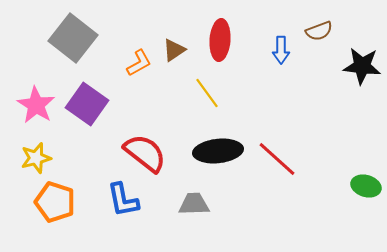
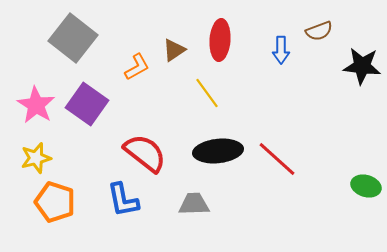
orange L-shape: moved 2 px left, 4 px down
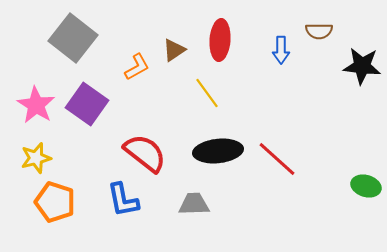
brown semicircle: rotated 20 degrees clockwise
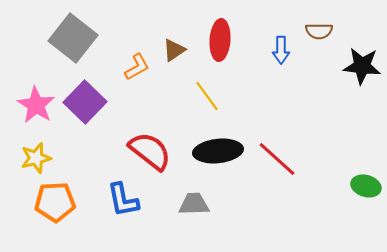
yellow line: moved 3 px down
purple square: moved 2 px left, 2 px up; rotated 9 degrees clockwise
red semicircle: moved 5 px right, 2 px up
orange pentagon: rotated 21 degrees counterclockwise
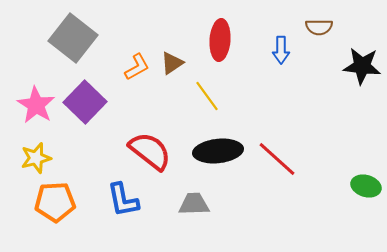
brown semicircle: moved 4 px up
brown triangle: moved 2 px left, 13 px down
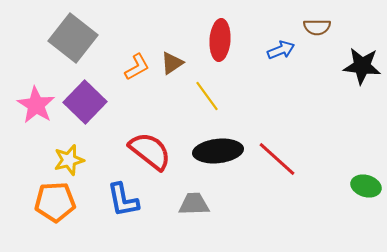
brown semicircle: moved 2 px left
blue arrow: rotated 112 degrees counterclockwise
yellow star: moved 33 px right, 2 px down
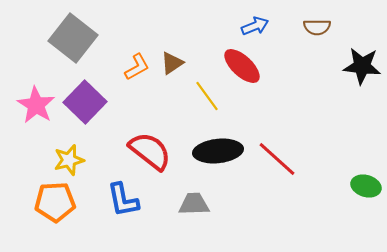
red ellipse: moved 22 px right, 26 px down; rotated 51 degrees counterclockwise
blue arrow: moved 26 px left, 24 px up
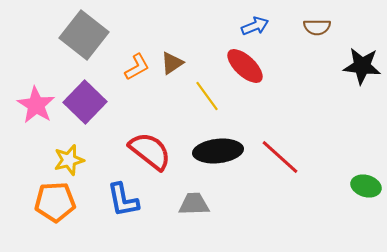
gray square: moved 11 px right, 3 px up
red ellipse: moved 3 px right
red line: moved 3 px right, 2 px up
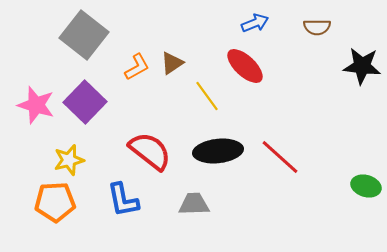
blue arrow: moved 3 px up
pink star: rotated 15 degrees counterclockwise
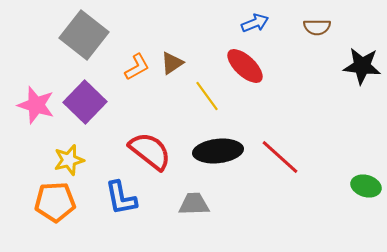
blue L-shape: moved 2 px left, 2 px up
